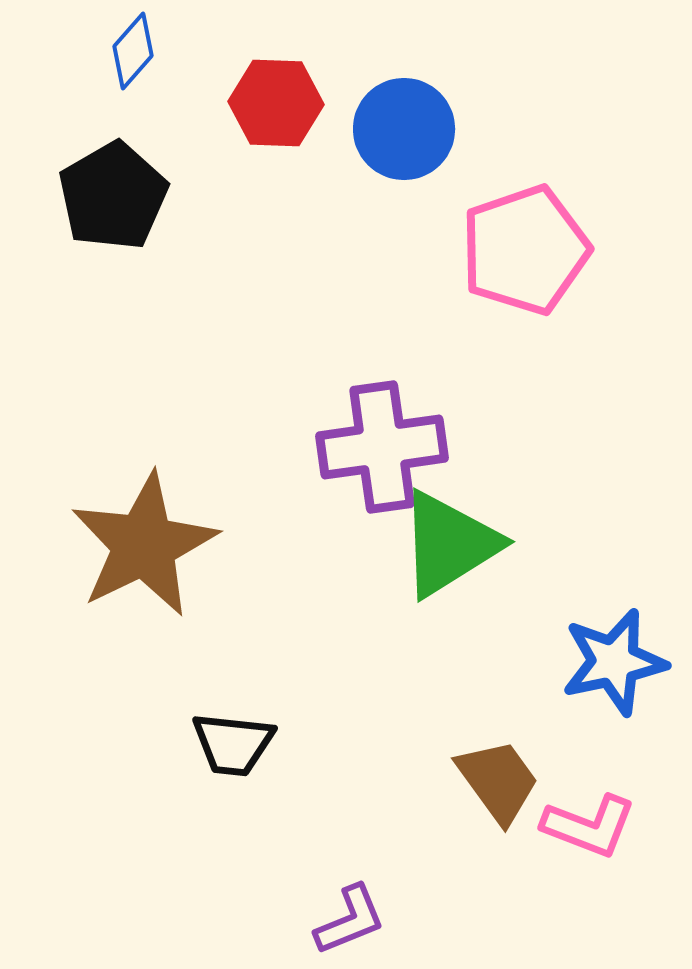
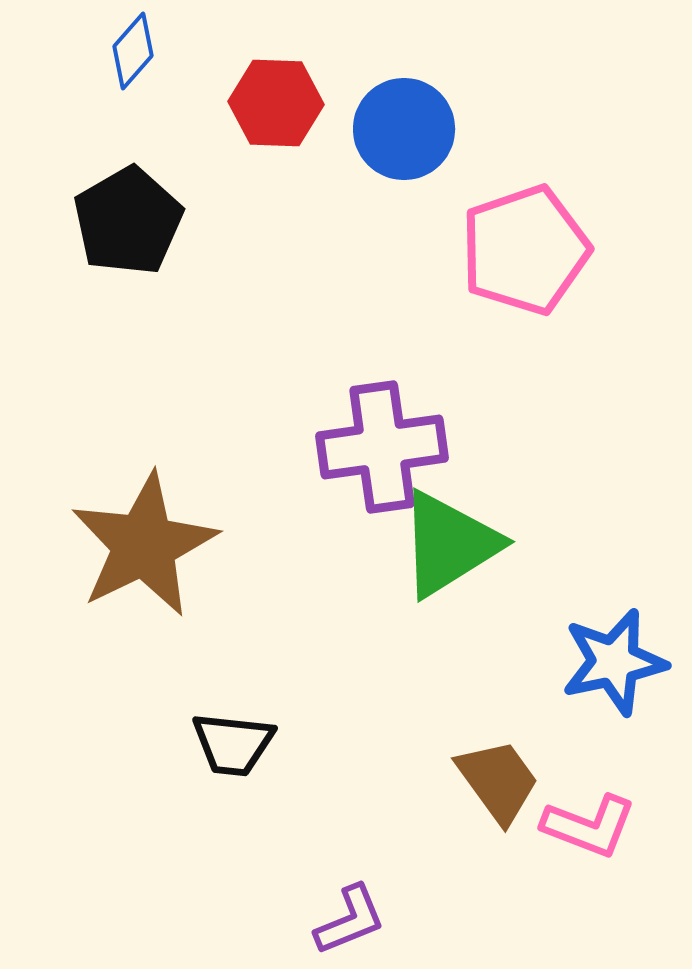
black pentagon: moved 15 px right, 25 px down
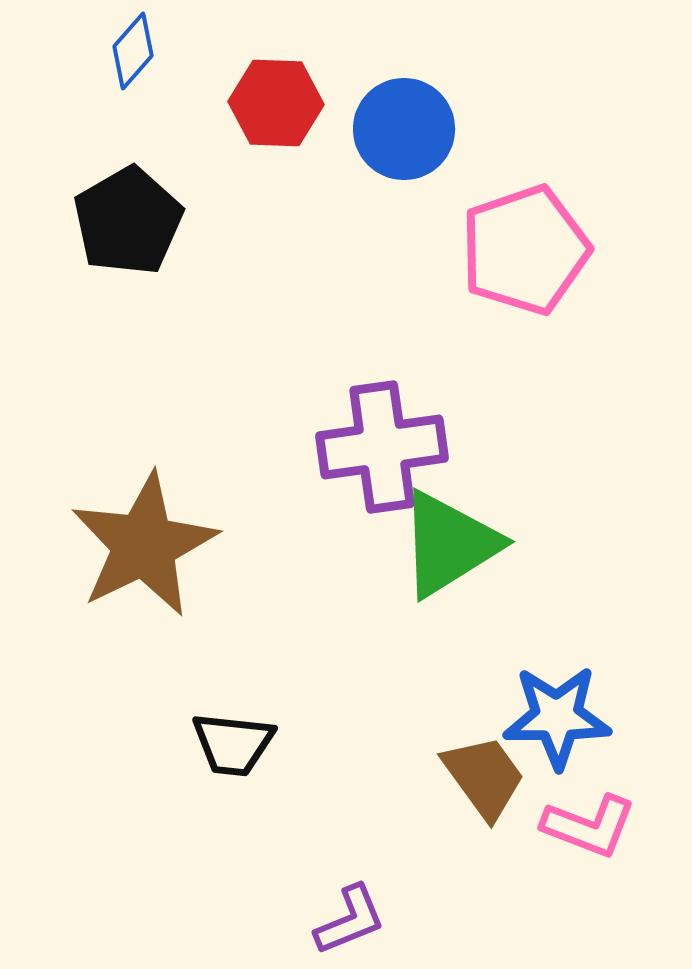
blue star: moved 57 px left, 55 px down; rotated 12 degrees clockwise
brown trapezoid: moved 14 px left, 4 px up
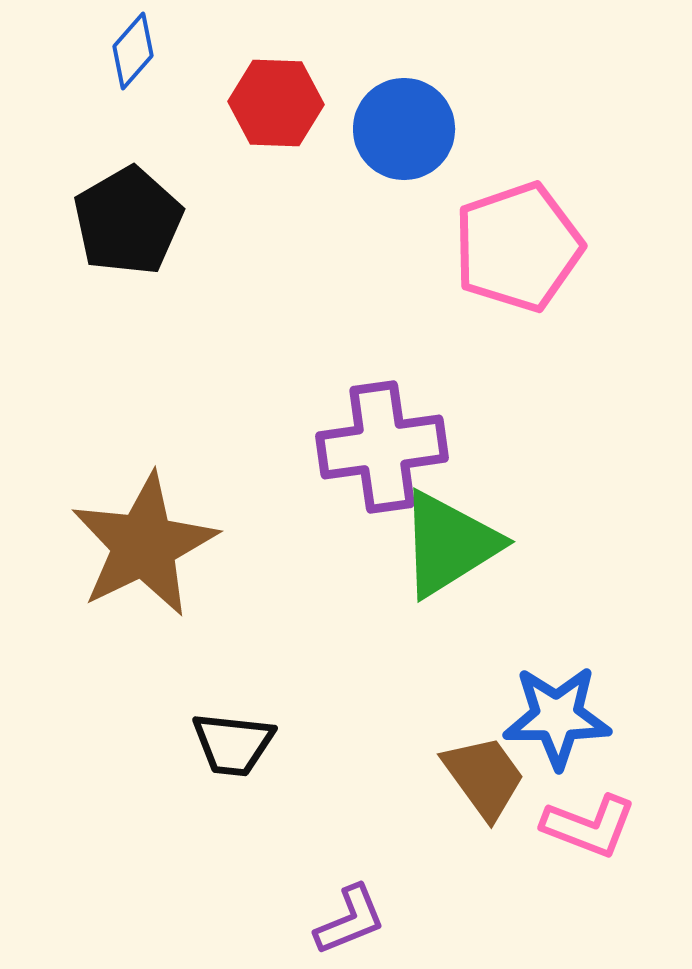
pink pentagon: moved 7 px left, 3 px up
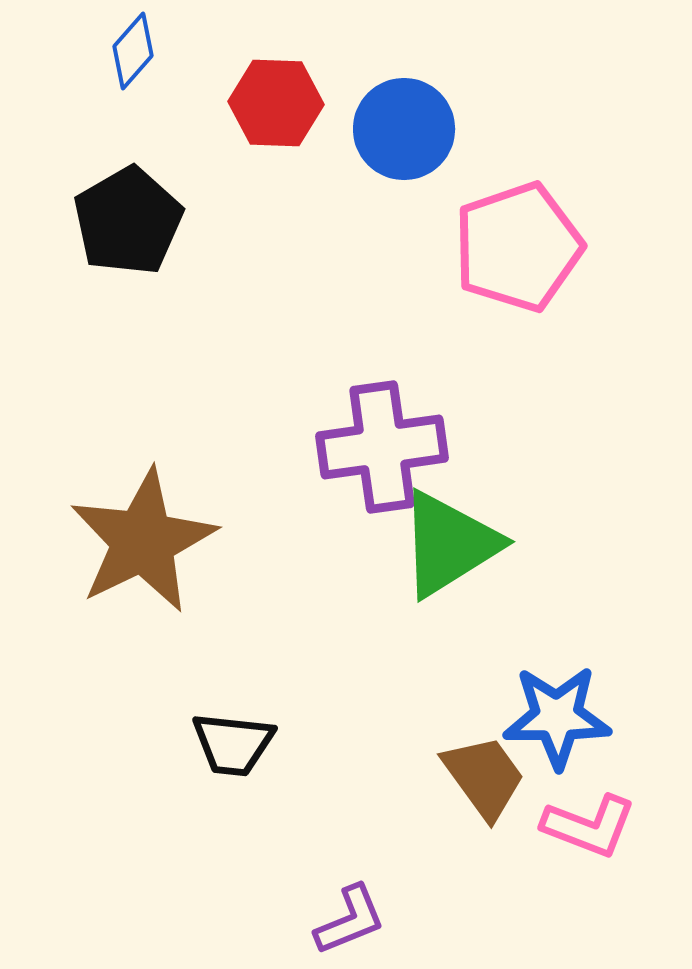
brown star: moved 1 px left, 4 px up
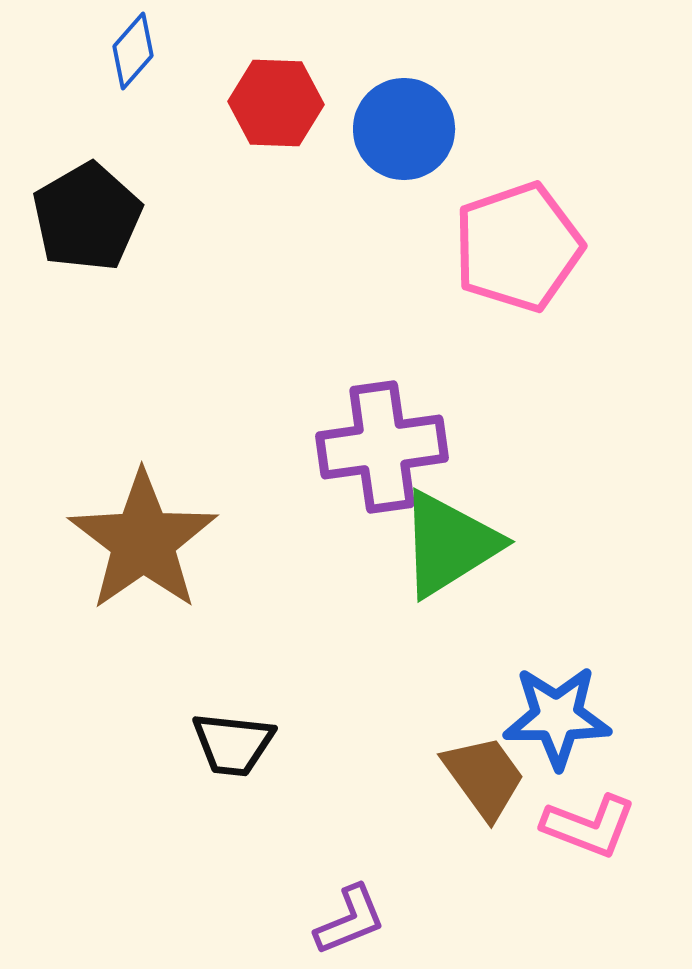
black pentagon: moved 41 px left, 4 px up
brown star: rotated 9 degrees counterclockwise
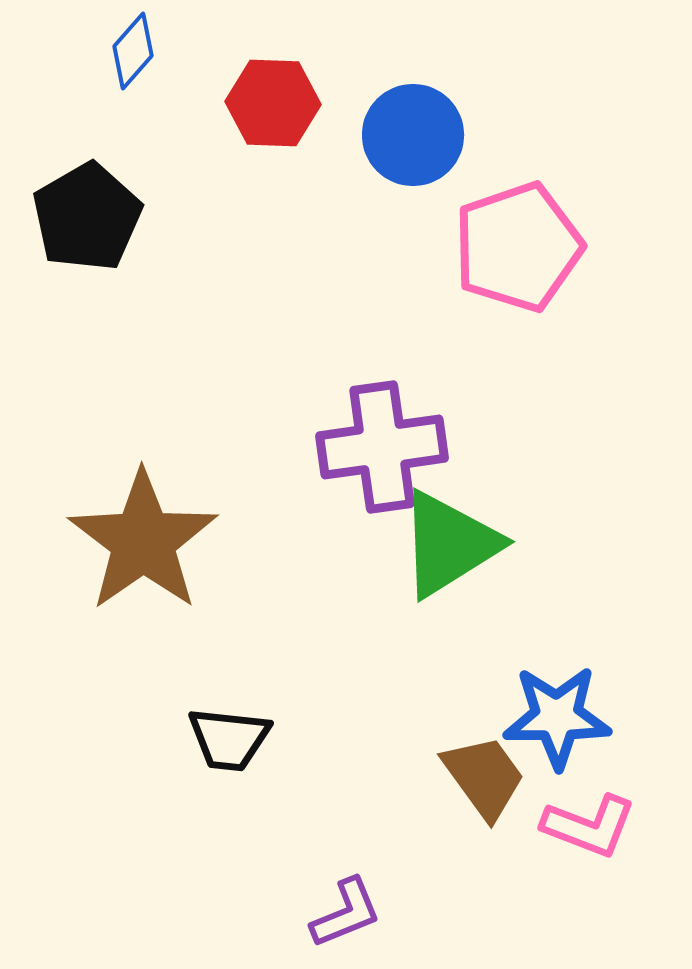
red hexagon: moved 3 px left
blue circle: moved 9 px right, 6 px down
black trapezoid: moved 4 px left, 5 px up
purple L-shape: moved 4 px left, 7 px up
